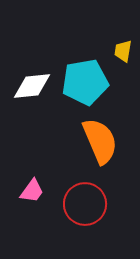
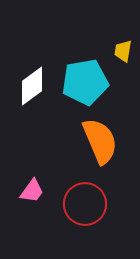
white diamond: rotated 30 degrees counterclockwise
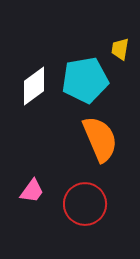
yellow trapezoid: moved 3 px left, 2 px up
cyan pentagon: moved 2 px up
white diamond: moved 2 px right
orange semicircle: moved 2 px up
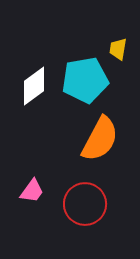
yellow trapezoid: moved 2 px left
orange semicircle: rotated 51 degrees clockwise
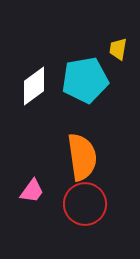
orange semicircle: moved 18 px left, 18 px down; rotated 36 degrees counterclockwise
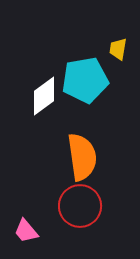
white diamond: moved 10 px right, 10 px down
pink trapezoid: moved 6 px left, 40 px down; rotated 104 degrees clockwise
red circle: moved 5 px left, 2 px down
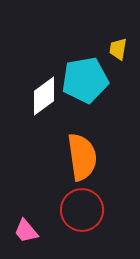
red circle: moved 2 px right, 4 px down
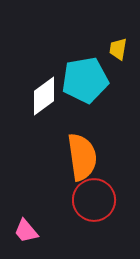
red circle: moved 12 px right, 10 px up
